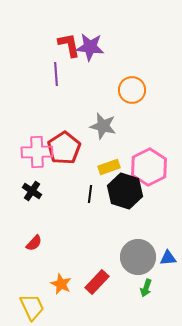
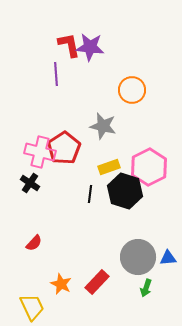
pink cross: moved 3 px right; rotated 16 degrees clockwise
black cross: moved 2 px left, 8 px up
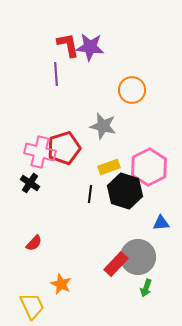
red L-shape: moved 1 px left
red pentagon: rotated 16 degrees clockwise
blue triangle: moved 7 px left, 35 px up
red rectangle: moved 19 px right, 18 px up
yellow trapezoid: moved 1 px up
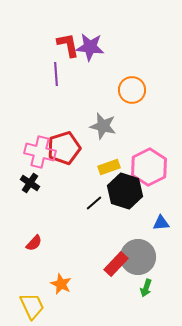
black line: moved 4 px right, 9 px down; rotated 42 degrees clockwise
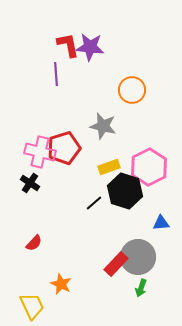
green arrow: moved 5 px left
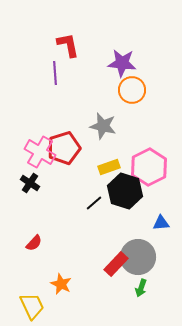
purple star: moved 32 px right, 16 px down
purple line: moved 1 px left, 1 px up
pink cross: rotated 16 degrees clockwise
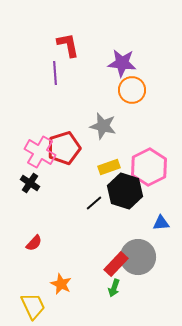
green arrow: moved 27 px left
yellow trapezoid: moved 1 px right
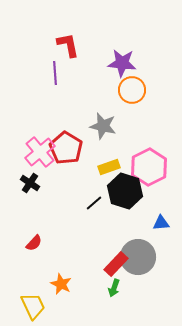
red pentagon: moved 2 px right; rotated 24 degrees counterclockwise
pink cross: rotated 20 degrees clockwise
